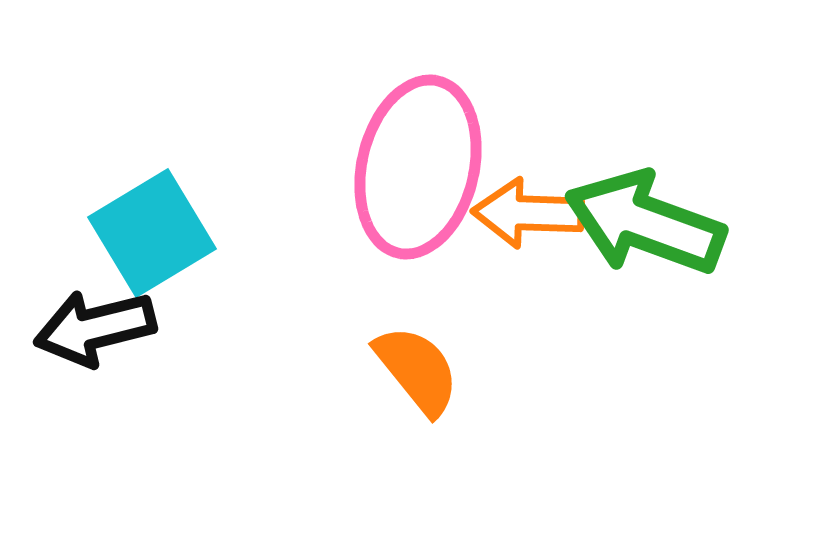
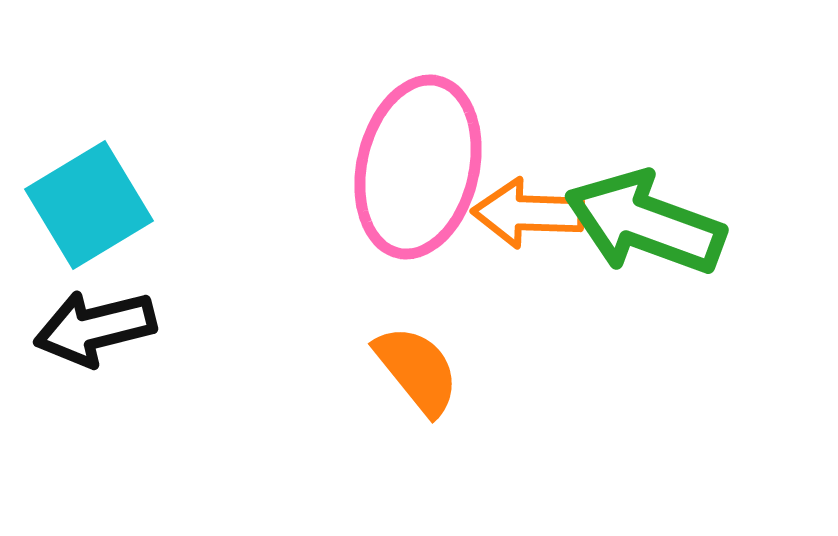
cyan square: moved 63 px left, 28 px up
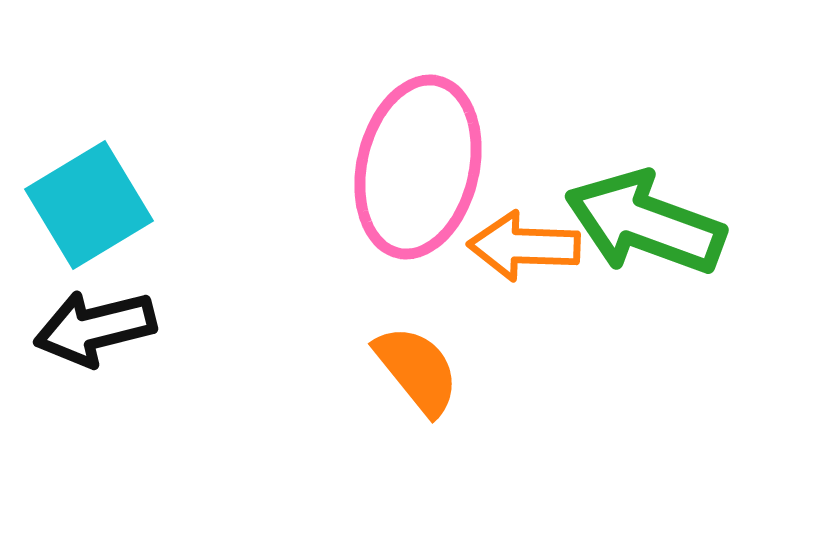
orange arrow: moved 4 px left, 33 px down
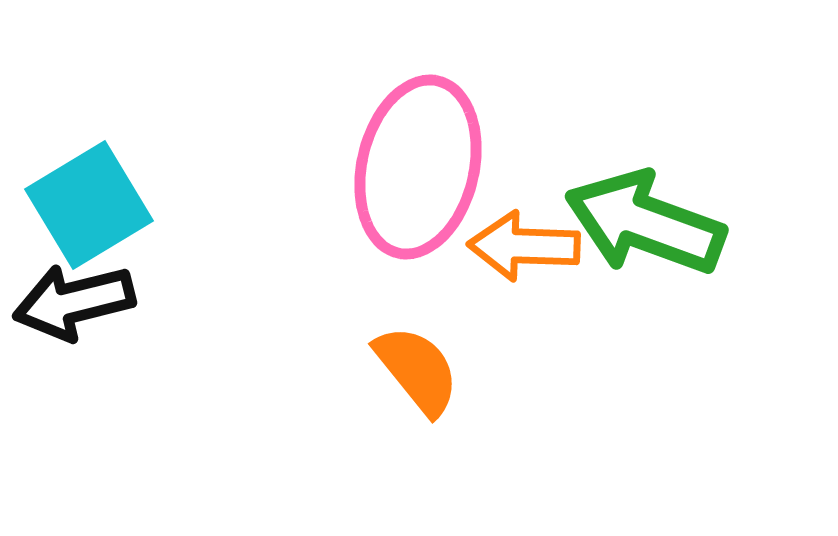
black arrow: moved 21 px left, 26 px up
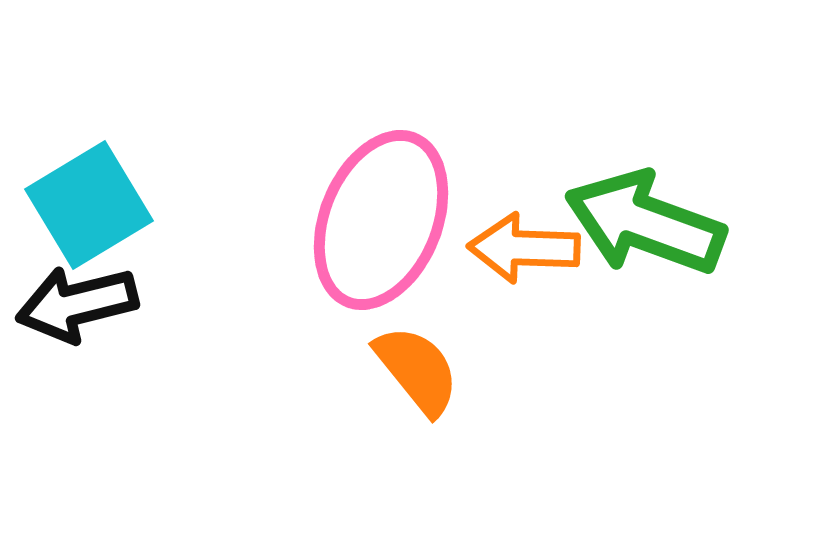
pink ellipse: moved 37 px left, 53 px down; rotated 9 degrees clockwise
orange arrow: moved 2 px down
black arrow: moved 3 px right, 2 px down
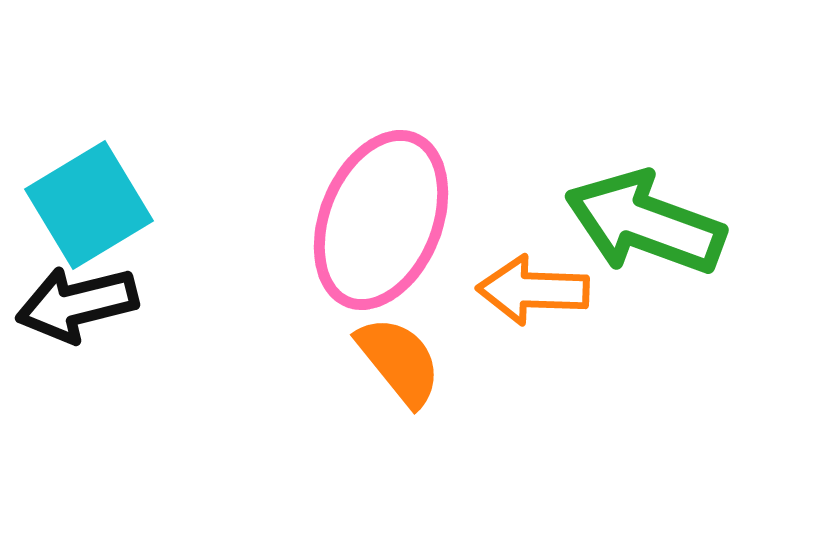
orange arrow: moved 9 px right, 42 px down
orange semicircle: moved 18 px left, 9 px up
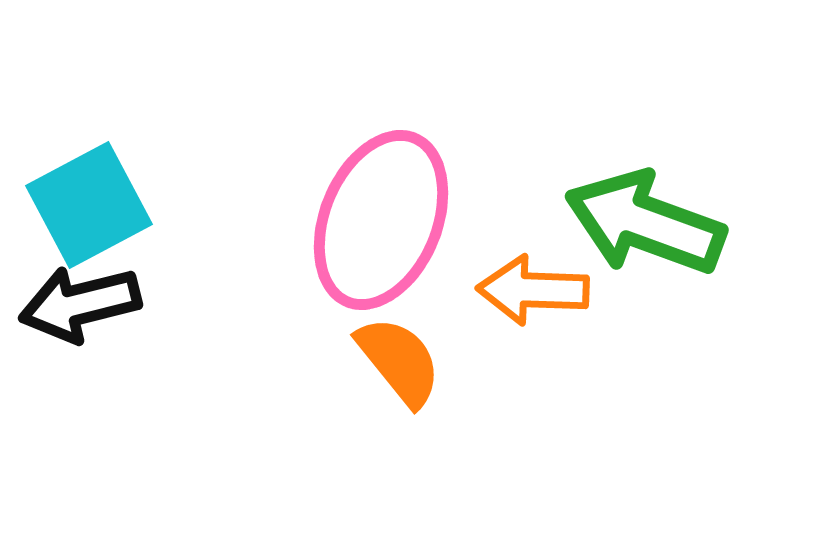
cyan square: rotated 3 degrees clockwise
black arrow: moved 3 px right
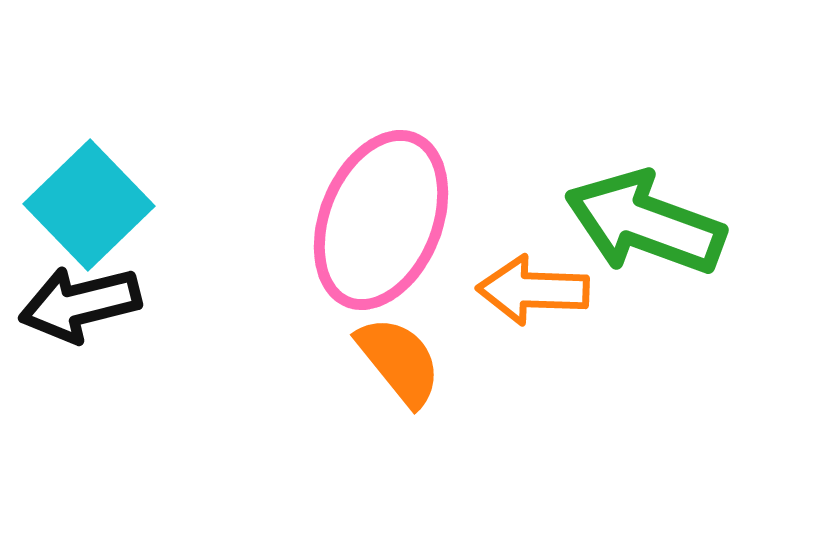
cyan square: rotated 16 degrees counterclockwise
